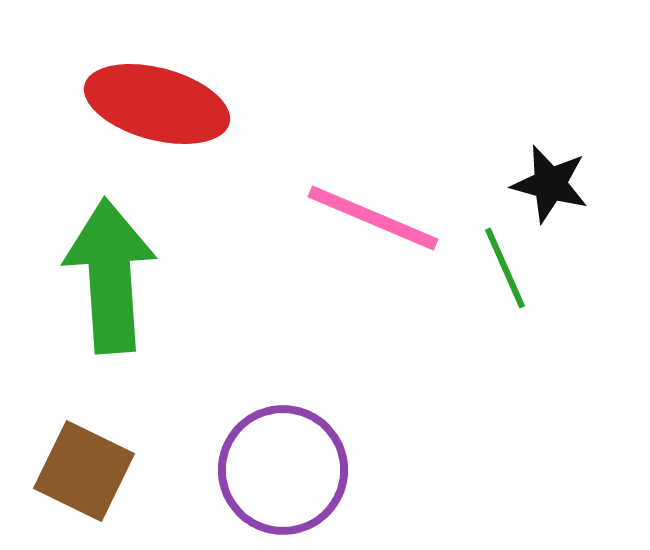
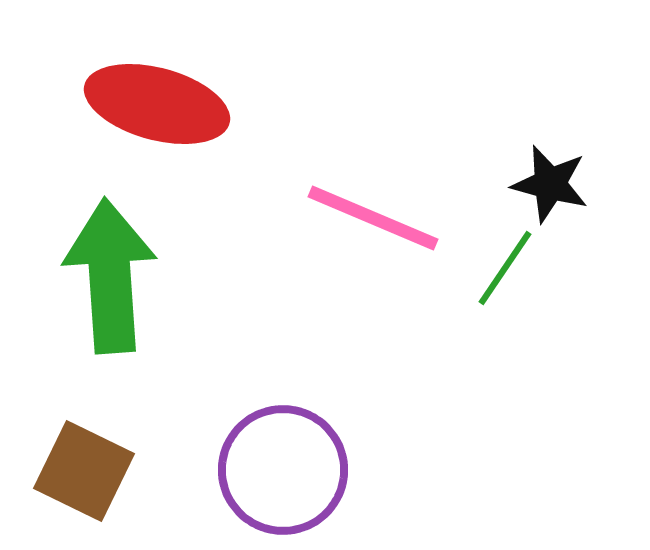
green line: rotated 58 degrees clockwise
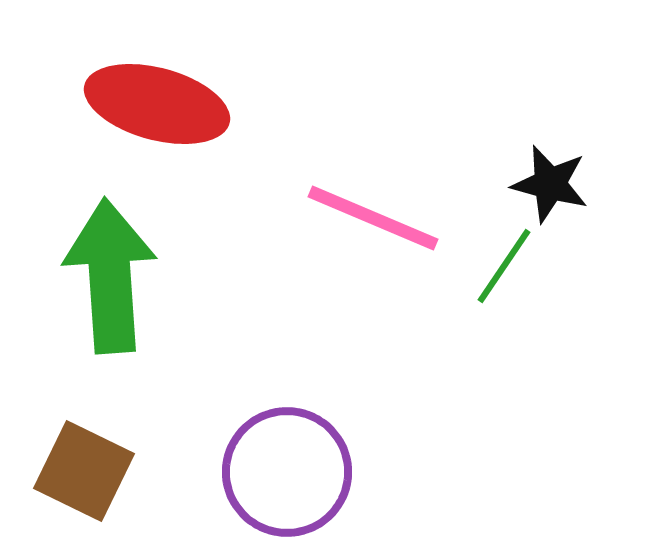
green line: moved 1 px left, 2 px up
purple circle: moved 4 px right, 2 px down
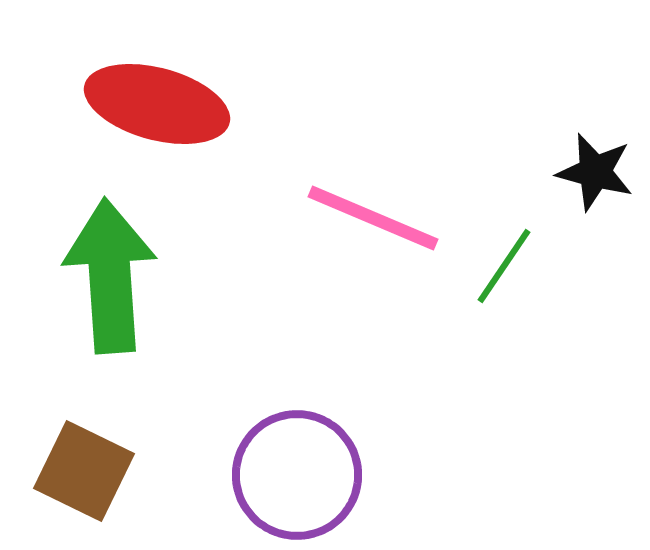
black star: moved 45 px right, 12 px up
purple circle: moved 10 px right, 3 px down
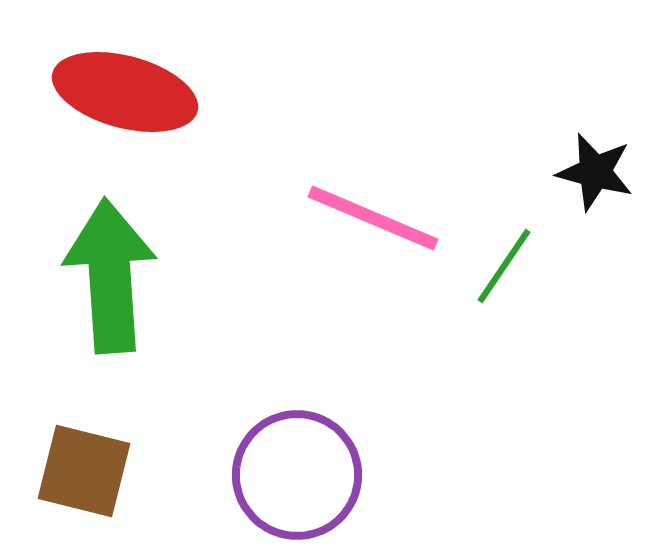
red ellipse: moved 32 px left, 12 px up
brown square: rotated 12 degrees counterclockwise
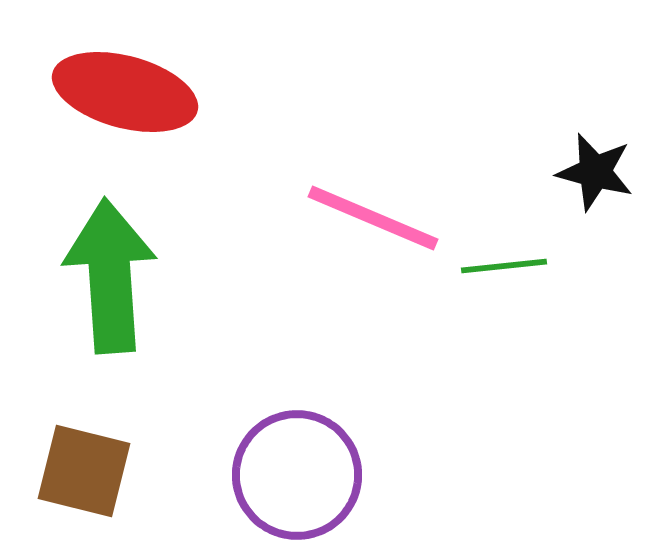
green line: rotated 50 degrees clockwise
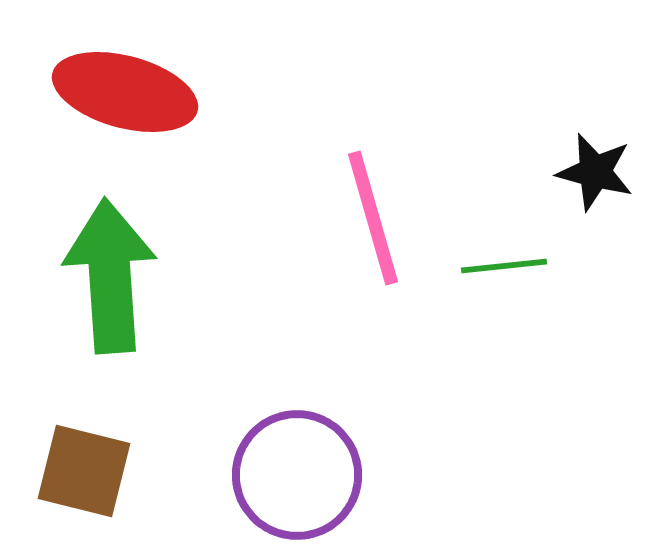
pink line: rotated 51 degrees clockwise
